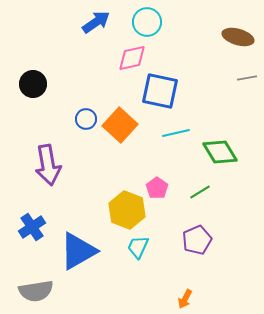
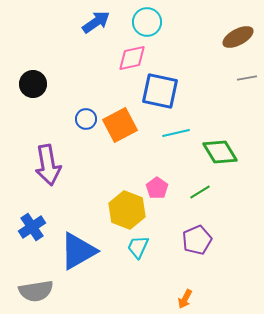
brown ellipse: rotated 44 degrees counterclockwise
orange square: rotated 20 degrees clockwise
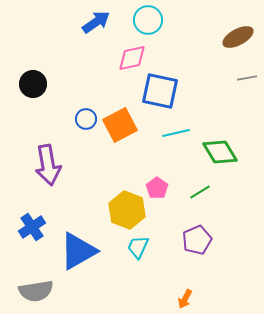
cyan circle: moved 1 px right, 2 px up
